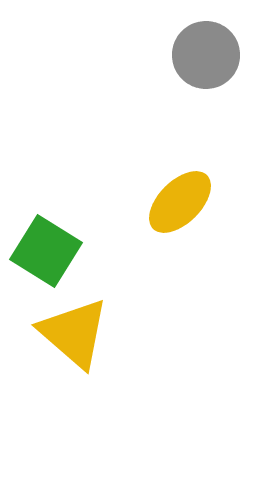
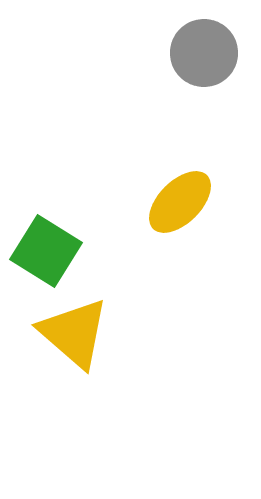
gray circle: moved 2 px left, 2 px up
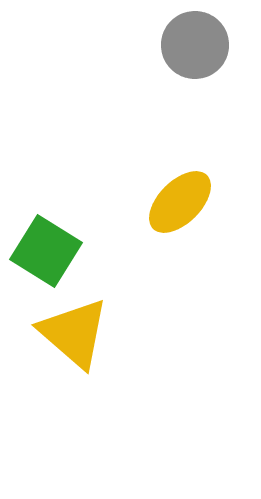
gray circle: moved 9 px left, 8 px up
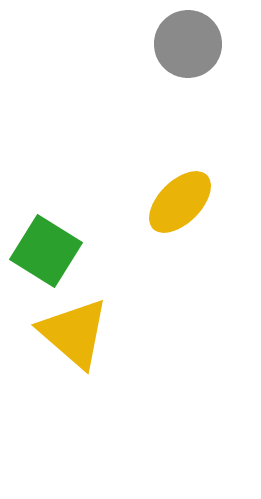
gray circle: moved 7 px left, 1 px up
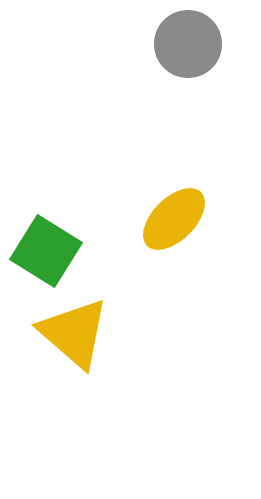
yellow ellipse: moved 6 px left, 17 px down
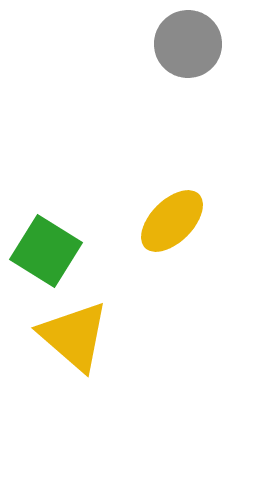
yellow ellipse: moved 2 px left, 2 px down
yellow triangle: moved 3 px down
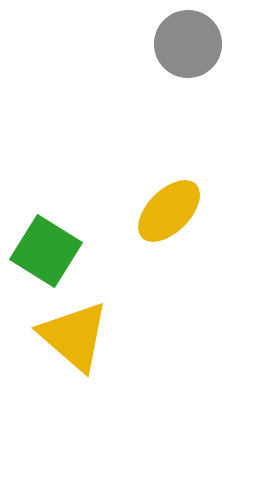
yellow ellipse: moved 3 px left, 10 px up
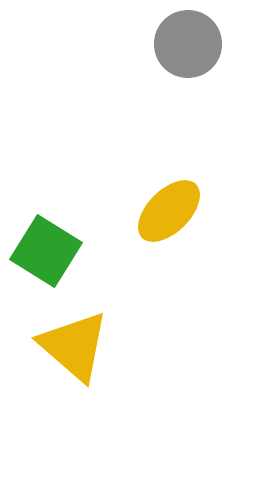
yellow triangle: moved 10 px down
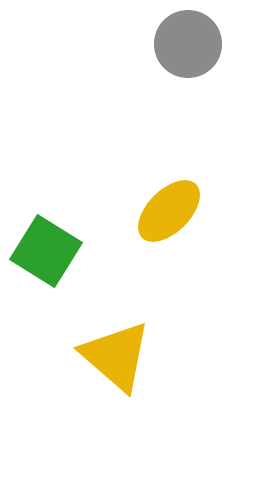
yellow triangle: moved 42 px right, 10 px down
